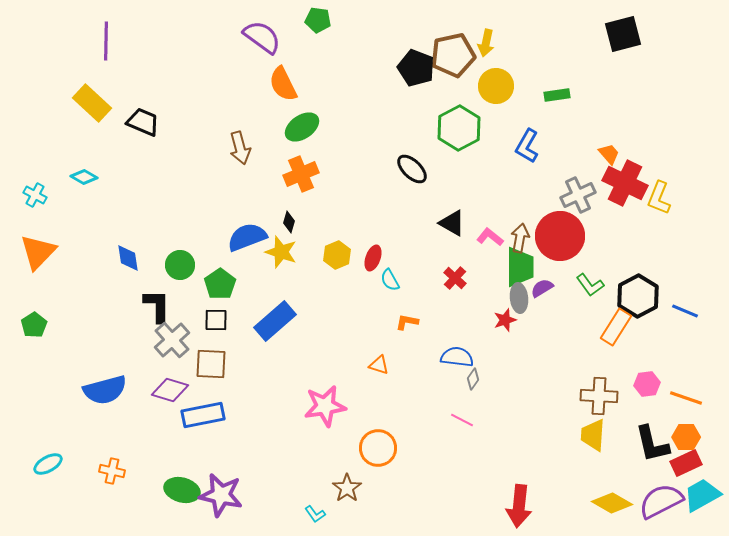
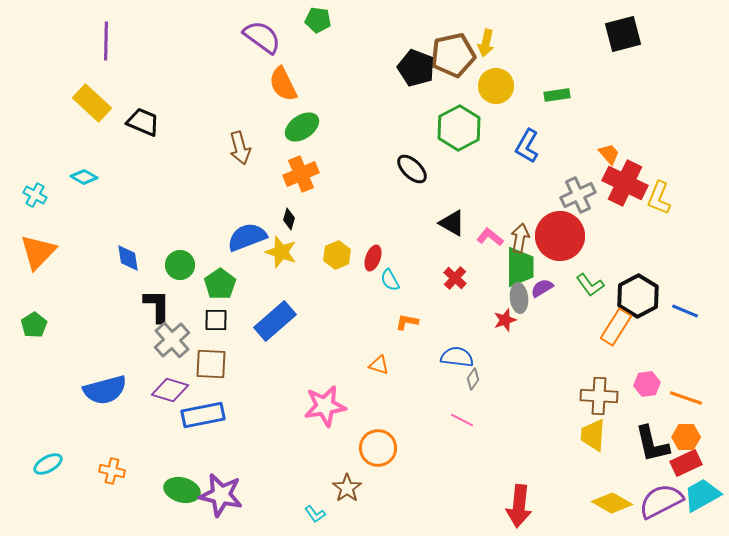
black diamond at (289, 222): moved 3 px up
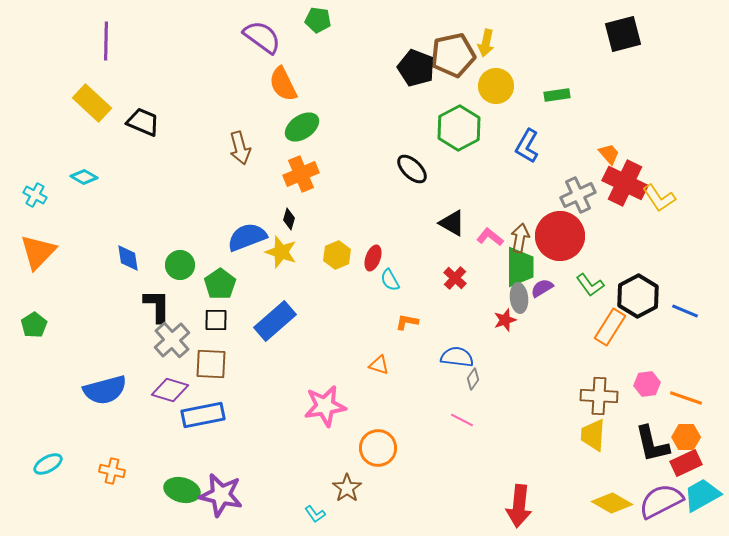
yellow L-shape at (659, 198): rotated 56 degrees counterclockwise
orange rectangle at (616, 327): moved 6 px left
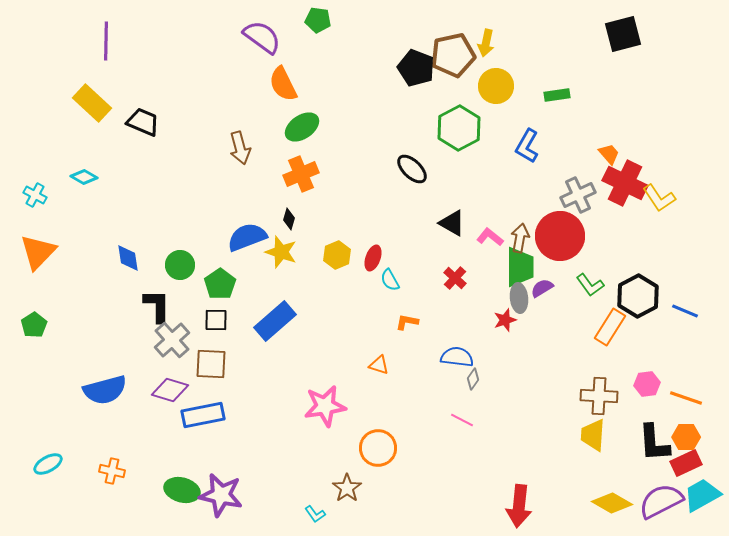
black L-shape at (652, 444): moved 2 px right, 1 px up; rotated 9 degrees clockwise
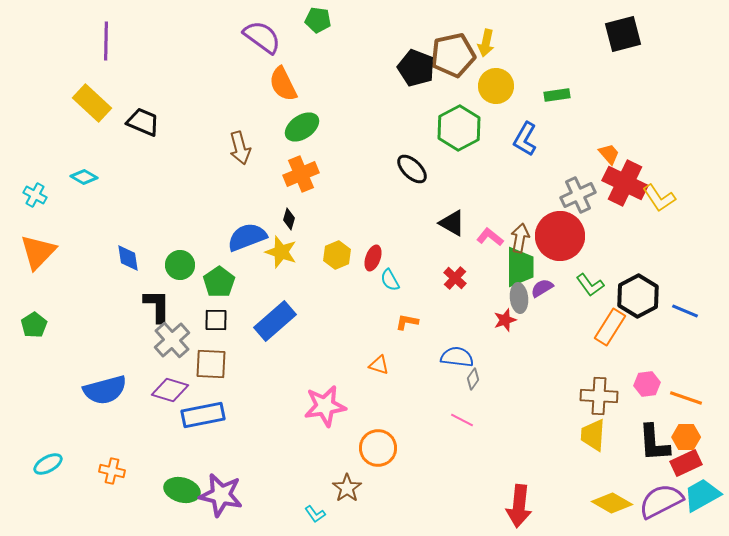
blue L-shape at (527, 146): moved 2 px left, 7 px up
green pentagon at (220, 284): moved 1 px left, 2 px up
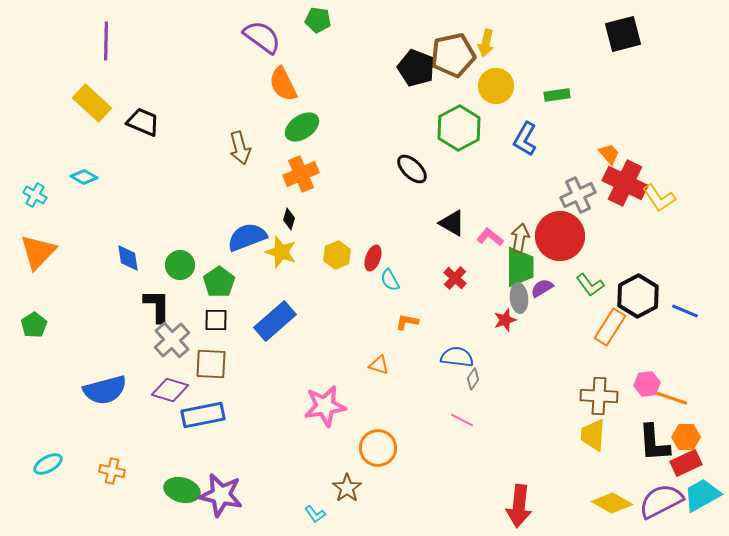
orange line at (686, 398): moved 15 px left
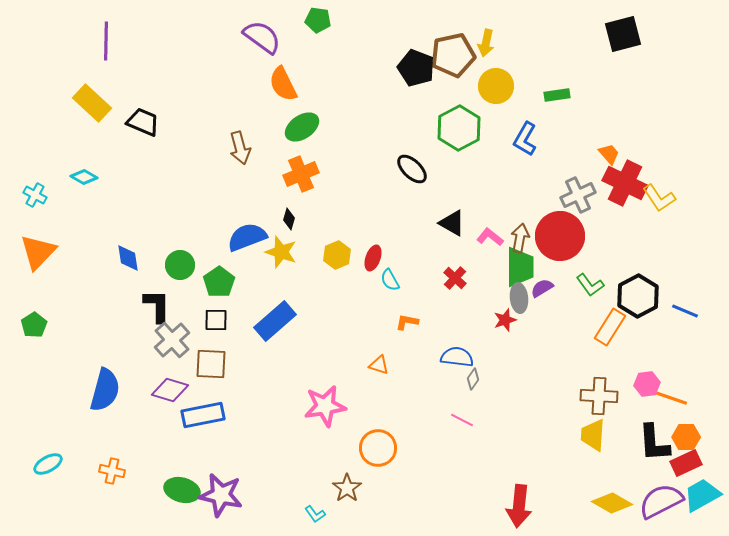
blue semicircle at (105, 390): rotated 60 degrees counterclockwise
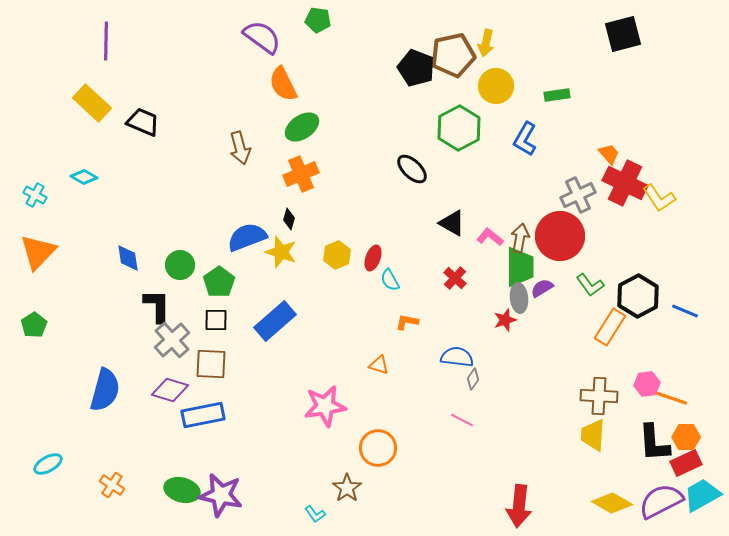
orange cross at (112, 471): moved 14 px down; rotated 20 degrees clockwise
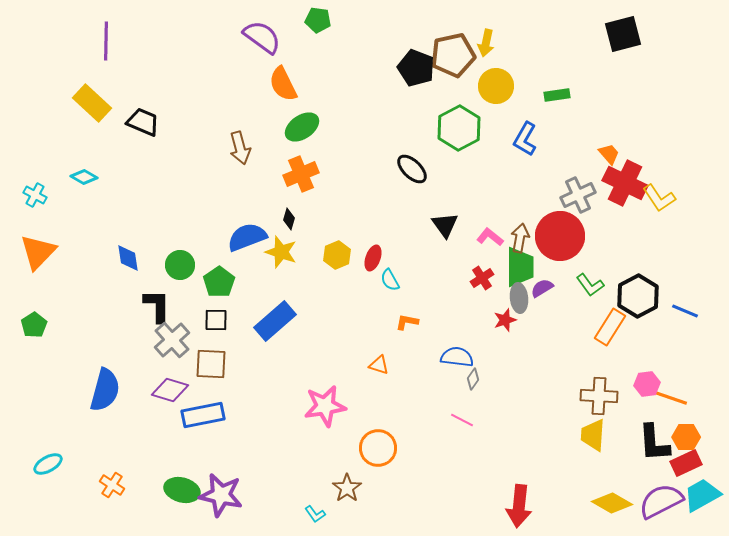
black triangle at (452, 223): moved 7 px left, 2 px down; rotated 24 degrees clockwise
red cross at (455, 278): moved 27 px right; rotated 15 degrees clockwise
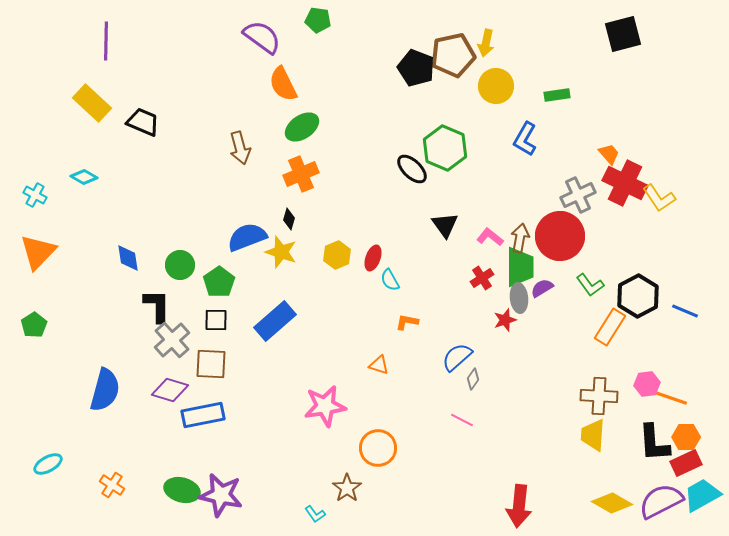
green hexagon at (459, 128): moved 14 px left, 20 px down; rotated 9 degrees counterclockwise
blue semicircle at (457, 357): rotated 48 degrees counterclockwise
